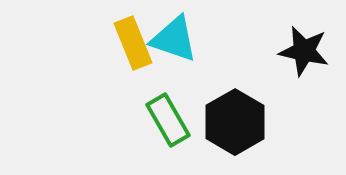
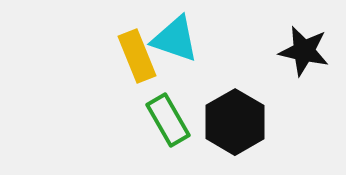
cyan triangle: moved 1 px right
yellow rectangle: moved 4 px right, 13 px down
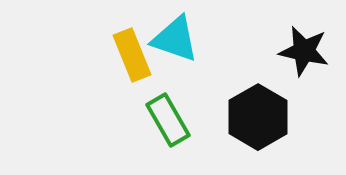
yellow rectangle: moved 5 px left, 1 px up
black hexagon: moved 23 px right, 5 px up
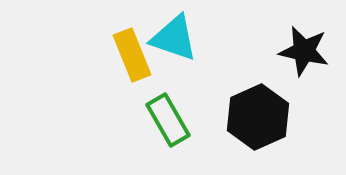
cyan triangle: moved 1 px left, 1 px up
black hexagon: rotated 6 degrees clockwise
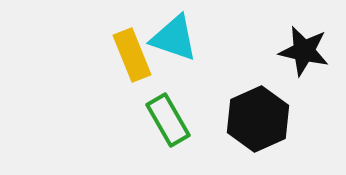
black hexagon: moved 2 px down
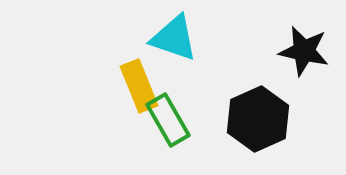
yellow rectangle: moved 7 px right, 31 px down
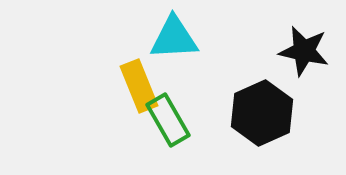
cyan triangle: rotated 22 degrees counterclockwise
black hexagon: moved 4 px right, 6 px up
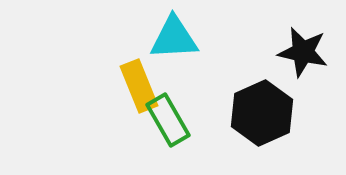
black star: moved 1 px left, 1 px down
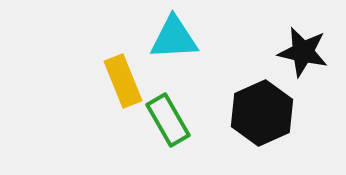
yellow rectangle: moved 16 px left, 5 px up
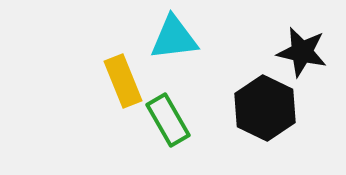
cyan triangle: rotated 4 degrees counterclockwise
black star: moved 1 px left
black hexagon: moved 3 px right, 5 px up; rotated 10 degrees counterclockwise
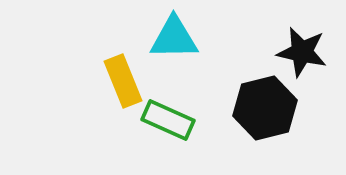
cyan triangle: rotated 6 degrees clockwise
black hexagon: rotated 20 degrees clockwise
green rectangle: rotated 36 degrees counterclockwise
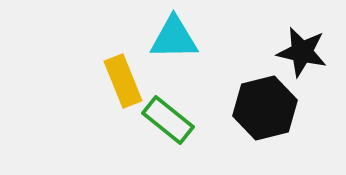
green rectangle: rotated 15 degrees clockwise
